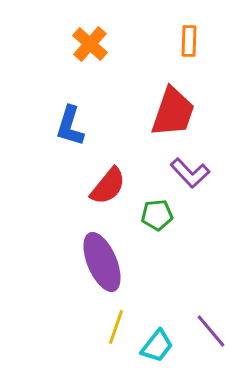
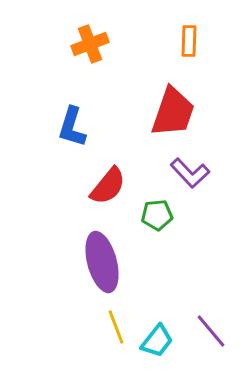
orange cross: rotated 27 degrees clockwise
blue L-shape: moved 2 px right, 1 px down
purple ellipse: rotated 8 degrees clockwise
yellow line: rotated 40 degrees counterclockwise
cyan trapezoid: moved 5 px up
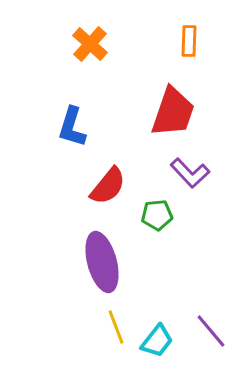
orange cross: rotated 27 degrees counterclockwise
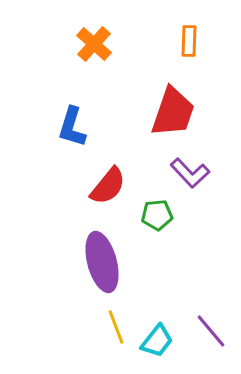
orange cross: moved 4 px right
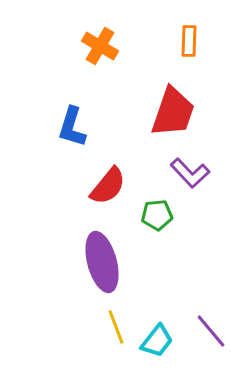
orange cross: moved 6 px right, 2 px down; rotated 12 degrees counterclockwise
